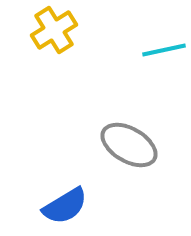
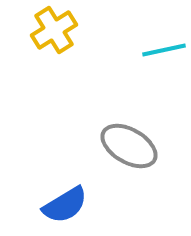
gray ellipse: moved 1 px down
blue semicircle: moved 1 px up
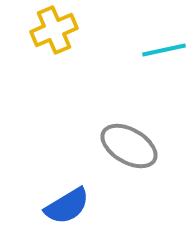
yellow cross: rotated 9 degrees clockwise
blue semicircle: moved 2 px right, 1 px down
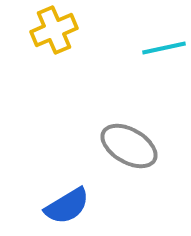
cyan line: moved 2 px up
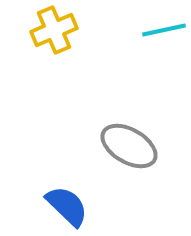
cyan line: moved 18 px up
blue semicircle: rotated 105 degrees counterclockwise
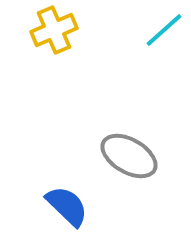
cyan line: rotated 30 degrees counterclockwise
gray ellipse: moved 10 px down
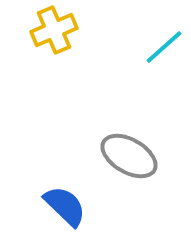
cyan line: moved 17 px down
blue semicircle: moved 2 px left
